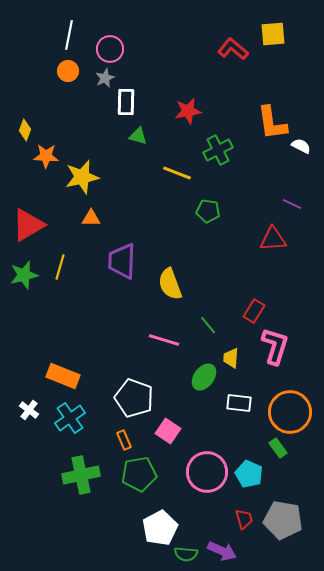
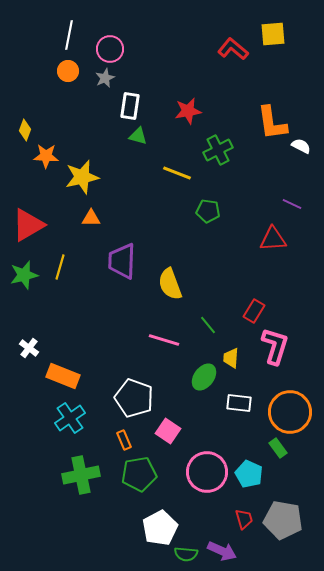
white rectangle at (126, 102): moved 4 px right, 4 px down; rotated 8 degrees clockwise
white cross at (29, 410): moved 62 px up
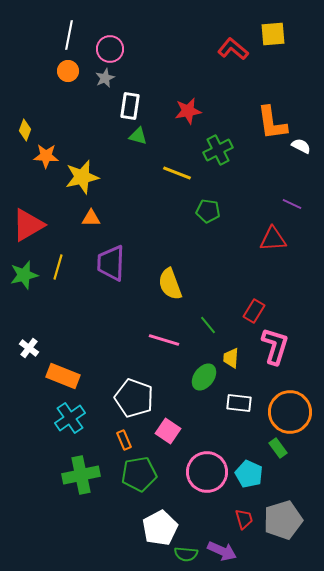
purple trapezoid at (122, 261): moved 11 px left, 2 px down
yellow line at (60, 267): moved 2 px left
gray pentagon at (283, 520): rotated 27 degrees counterclockwise
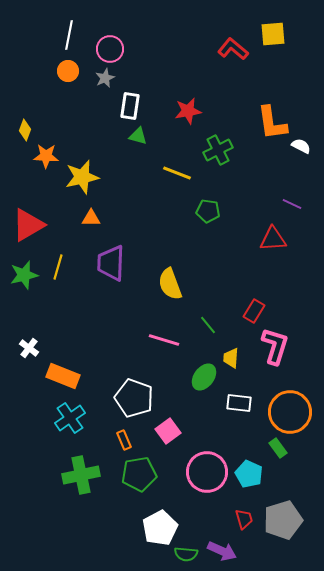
pink square at (168, 431): rotated 20 degrees clockwise
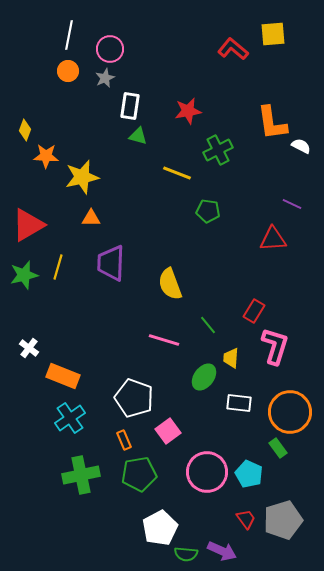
red trapezoid at (244, 519): moved 2 px right; rotated 20 degrees counterclockwise
